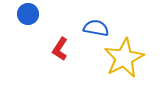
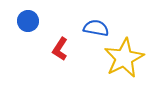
blue circle: moved 7 px down
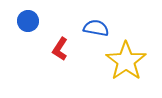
yellow star: moved 2 px right, 3 px down; rotated 9 degrees counterclockwise
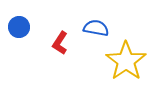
blue circle: moved 9 px left, 6 px down
red L-shape: moved 6 px up
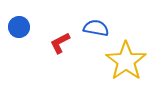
red L-shape: rotated 30 degrees clockwise
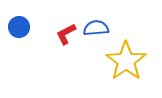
blue semicircle: rotated 15 degrees counterclockwise
red L-shape: moved 6 px right, 9 px up
